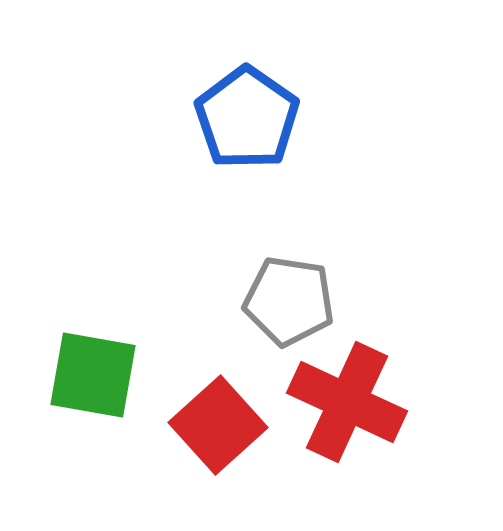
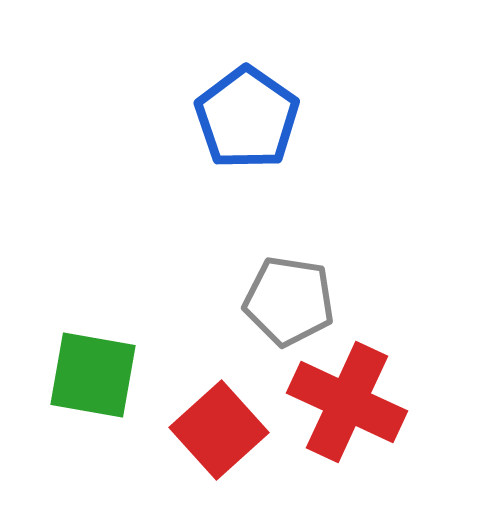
red square: moved 1 px right, 5 px down
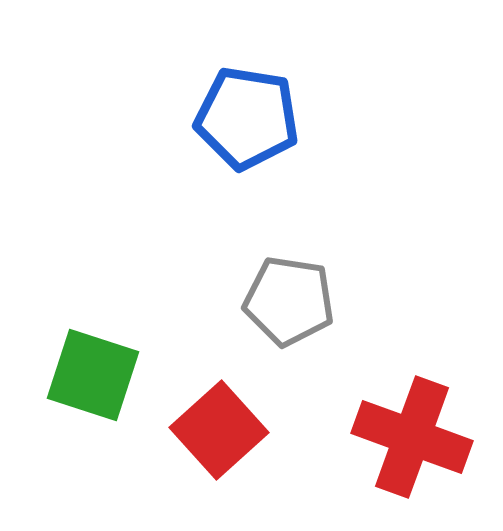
blue pentagon: rotated 26 degrees counterclockwise
green square: rotated 8 degrees clockwise
red cross: moved 65 px right, 35 px down; rotated 5 degrees counterclockwise
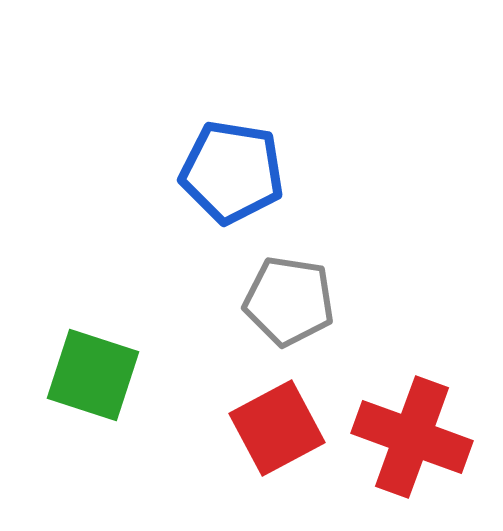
blue pentagon: moved 15 px left, 54 px down
red square: moved 58 px right, 2 px up; rotated 14 degrees clockwise
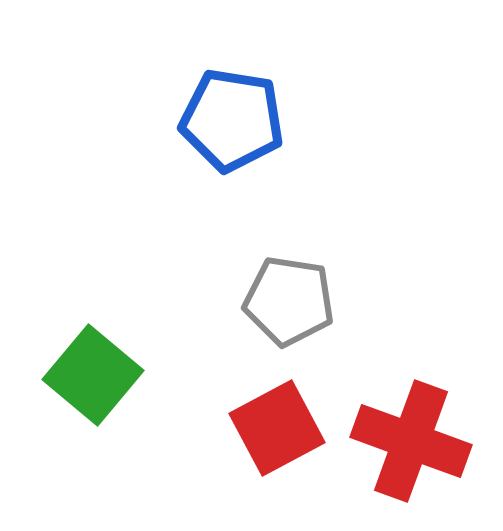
blue pentagon: moved 52 px up
green square: rotated 22 degrees clockwise
red cross: moved 1 px left, 4 px down
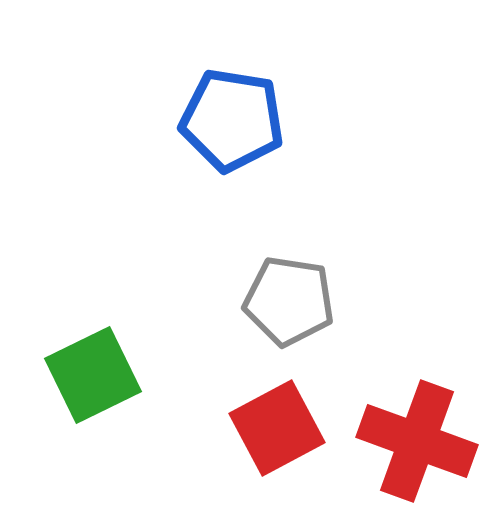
green square: rotated 24 degrees clockwise
red cross: moved 6 px right
